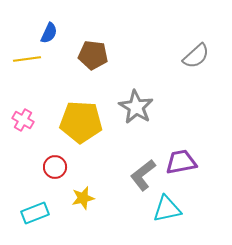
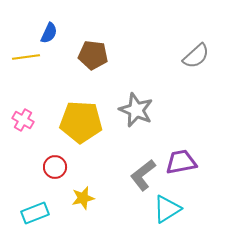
yellow line: moved 1 px left, 2 px up
gray star: moved 3 px down; rotated 8 degrees counterclockwise
cyan triangle: rotated 20 degrees counterclockwise
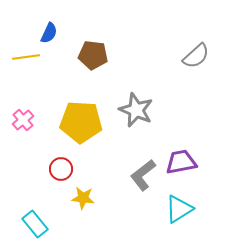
pink cross: rotated 20 degrees clockwise
red circle: moved 6 px right, 2 px down
yellow star: rotated 20 degrees clockwise
cyan triangle: moved 12 px right
cyan rectangle: moved 11 px down; rotated 72 degrees clockwise
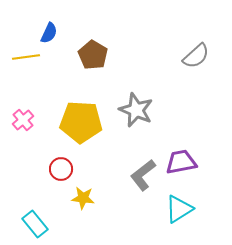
brown pentagon: rotated 24 degrees clockwise
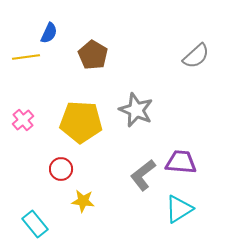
purple trapezoid: rotated 16 degrees clockwise
yellow star: moved 3 px down
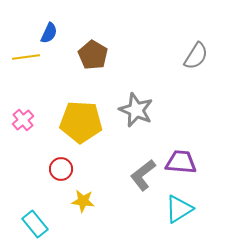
gray semicircle: rotated 16 degrees counterclockwise
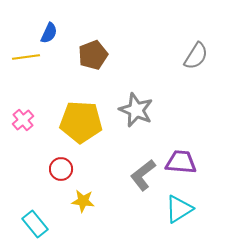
brown pentagon: rotated 20 degrees clockwise
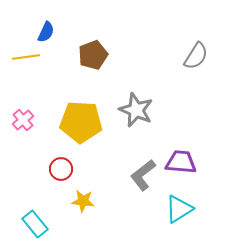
blue semicircle: moved 3 px left, 1 px up
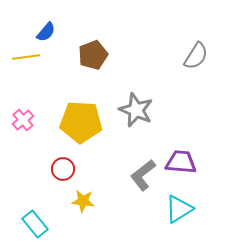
blue semicircle: rotated 15 degrees clockwise
red circle: moved 2 px right
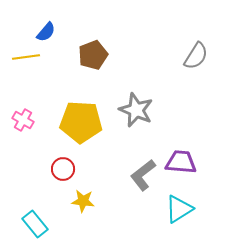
pink cross: rotated 20 degrees counterclockwise
